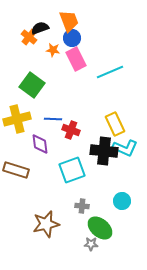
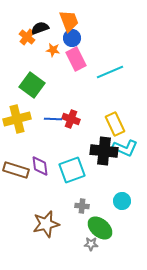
orange cross: moved 2 px left
red cross: moved 11 px up
purple diamond: moved 22 px down
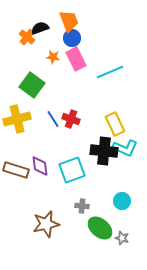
orange star: moved 7 px down
blue line: rotated 54 degrees clockwise
gray star: moved 31 px right, 6 px up; rotated 16 degrees clockwise
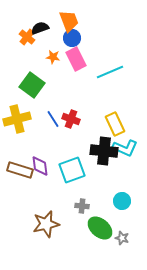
brown rectangle: moved 4 px right
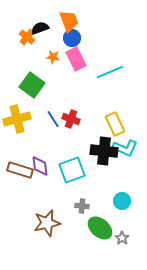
brown star: moved 1 px right, 1 px up
gray star: rotated 16 degrees clockwise
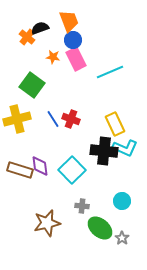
blue circle: moved 1 px right, 2 px down
cyan square: rotated 24 degrees counterclockwise
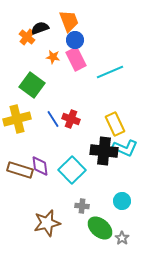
blue circle: moved 2 px right
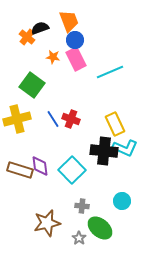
gray star: moved 43 px left
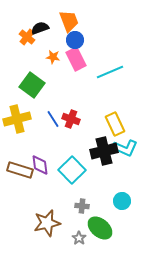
black cross: rotated 20 degrees counterclockwise
purple diamond: moved 1 px up
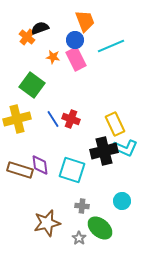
orange trapezoid: moved 16 px right
cyan line: moved 1 px right, 26 px up
cyan square: rotated 28 degrees counterclockwise
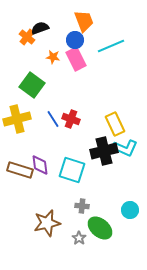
orange trapezoid: moved 1 px left
cyan circle: moved 8 px right, 9 px down
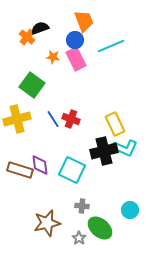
cyan square: rotated 8 degrees clockwise
